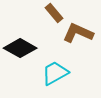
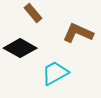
brown rectangle: moved 21 px left
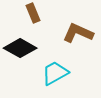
brown rectangle: rotated 18 degrees clockwise
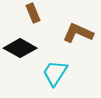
cyan trapezoid: rotated 28 degrees counterclockwise
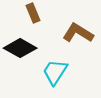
brown L-shape: rotated 8 degrees clockwise
cyan trapezoid: moved 1 px up
